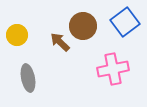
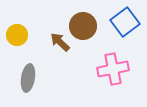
gray ellipse: rotated 20 degrees clockwise
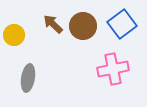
blue square: moved 3 px left, 2 px down
yellow circle: moved 3 px left
brown arrow: moved 7 px left, 18 px up
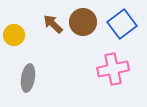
brown circle: moved 4 px up
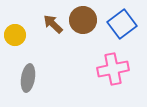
brown circle: moved 2 px up
yellow circle: moved 1 px right
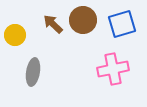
blue square: rotated 20 degrees clockwise
gray ellipse: moved 5 px right, 6 px up
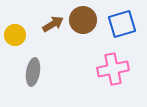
brown arrow: rotated 105 degrees clockwise
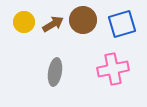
yellow circle: moved 9 px right, 13 px up
gray ellipse: moved 22 px right
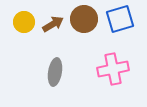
brown circle: moved 1 px right, 1 px up
blue square: moved 2 px left, 5 px up
